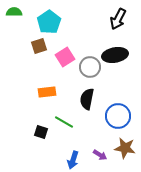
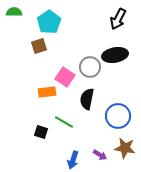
pink square: moved 20 px down; rotated 24 degrees counterclockwise
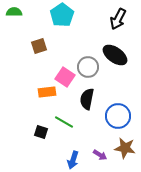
cyan pentagon: moved 13 px right, 7 px up
black ellipse: rotated 45 degrees clockwise
gray circle: moved 2 px left
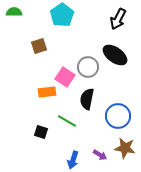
green line: moved 3 px right, 1 px up
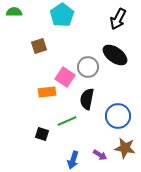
green line: rotated 54 degrees counterclockwise
black square: moved 1 px right, 2 px down
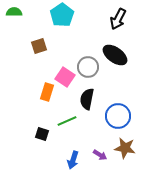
orange rectangle: rotated 66 degrees counterclockwise
